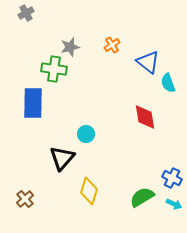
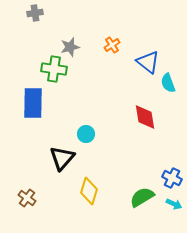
gray cross: moved 9 px right; rotated 21 degrees clockwise
brown cross: moved 2 px right, 1 px up; rotated 12 degrees counterclockwise
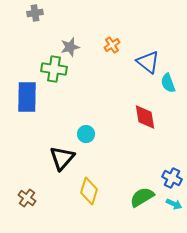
blue rectangle: moved 6 px left, 6 px up
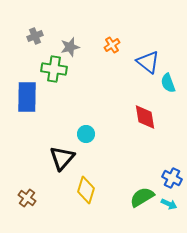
gray cross: moved 23 px down; rotated 14 degrees counterclockwise
yellow diamond: moved 3 px left, 1 px up
cyan arrow: moved 5 px left
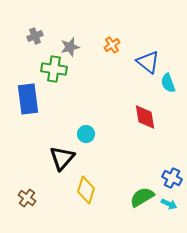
blue rectangle: moved 1 px right, 2 px down; rotated 8 degrees counterclockwise
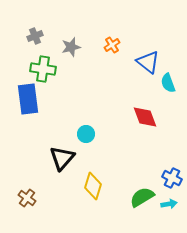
gray star: moved 1 px right
green cross: moved 11 px left
red diamond: rotated 12 degrees counterclockwise
yellow diamond: moved 7 px right, 4 px up
cyan arrow: rotated 35 degrees counterclockwise
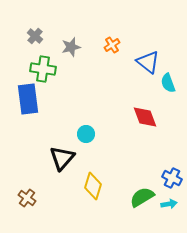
gray cross: rotated 28 degrees counterclockwise
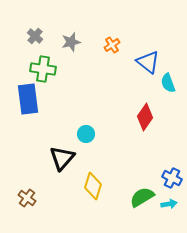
gray star: moved 5 px up
red diamond: rotated 56 degrees clockwise
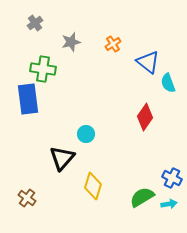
gray cross: moved 13 px up; rotated 14 degrees clockwise
orange cross: moved 1 px right, 1 px up
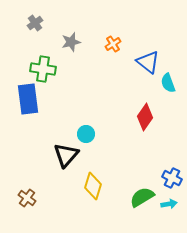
black triangle: moved 4 px right, 3 px up
